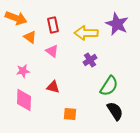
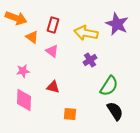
red rectangle: rotated 28 degrees clockwise
yellow arrow: rotated 10 degrees clockwise
orange triangle: moved 2 px right
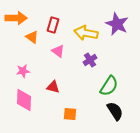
orange arrow: rotated 20 degrees counterclockwise
pink triangle: moved 6 px right
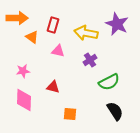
orange arrow: moved 1 px right
pink triangle: rotated 24 degrees counterclockwise
green semicircle: moved 4 px up; rotated 30 degrees clockwise
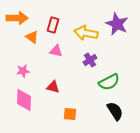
pink triangle: moved 2 px left
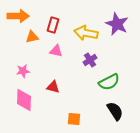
orange arrow: moved 1 px right, 2 px up
orange triangle: rotated 48 degrees counterclockwise
orange square: moved 4 px right, 5 px down
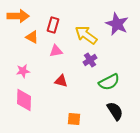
yellow arrow: moved 2 px down; rotated 25 degrees clockwise
orange triangle: rotated 40 degrees clockwise
pink triangle: rotated 24 degrees counterclockwise
red triangle: moved 8 px right, 6 px up
